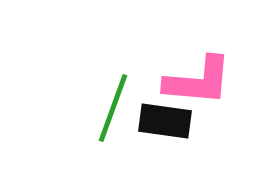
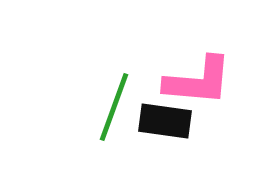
green line: moved 1 px right, 1 px up
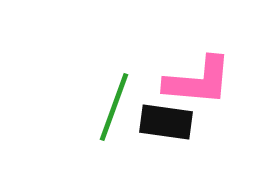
black rectangle: moved 1 px right, 1 px down
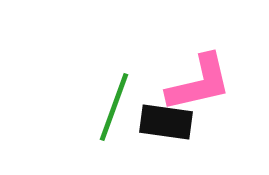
pink L-shape: moved 1 px right, 2 px down; rotated 18 degrees counterclockwise
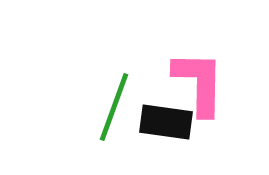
pink L-shape: rotated 76 degrees counterclockwise
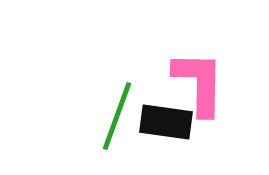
green line: moved 3 px right, 9 px down
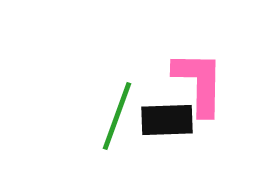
black rectangle: moved 1 px right, 2 px up; rotated 10 degrees counterclockwise
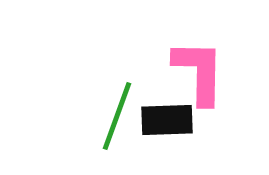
pink L-shape: moved 11 px up
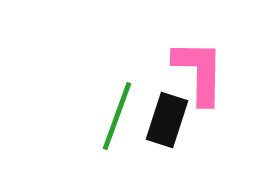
black rectangle: rotated 70 degrees counterclockwise
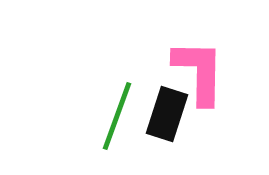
black rectangle: moved 6 px up
